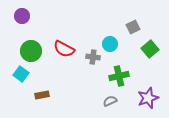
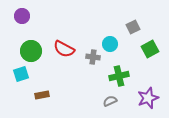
green square: rotated 12 degrees clockwise
cyan square: rotated 35 degrees clockwise
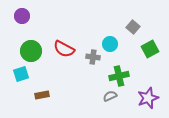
gray square: rotated 24 degrees counterclockwise
gray semicircle: moved 5 px up
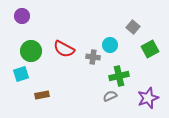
cyan circle: moved 1 px down
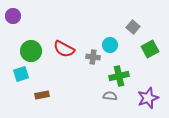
purple circle: moved 9 px left
gray semicircle: rotated 32 degrees clockwise
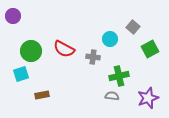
cyan circle: moved 6 px up
gray semicircle: moved 2 px right
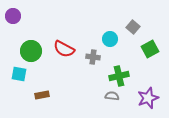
cyan square: moved 2 px left; rotated 28 degrees clockwise
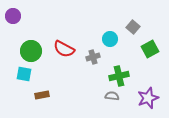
gray cross: rotated 24 degrees counterclockwise
cyan square: moved 5 px right
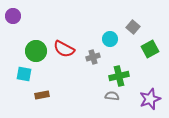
green circle: moved 5 px right
purple star: moved 2 px right, 1 px down
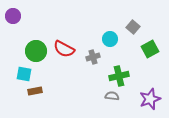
brown rectangle: moved 7 px left, 4 px up
